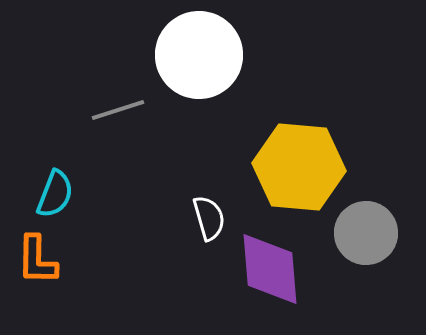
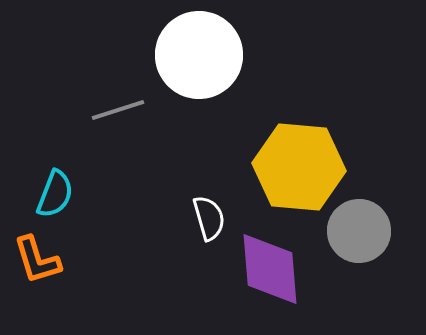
gray circle: moved 7 px left, 2 px up
orange L-shape: rotated 18 degrees counterclockwise
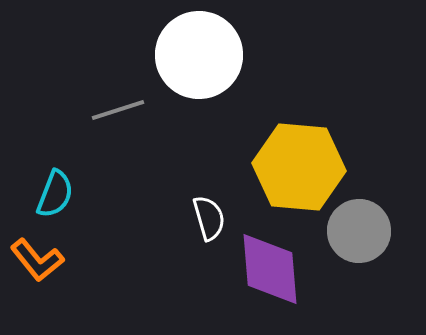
orange L-shape: rotated 22 degrees counterclockwise
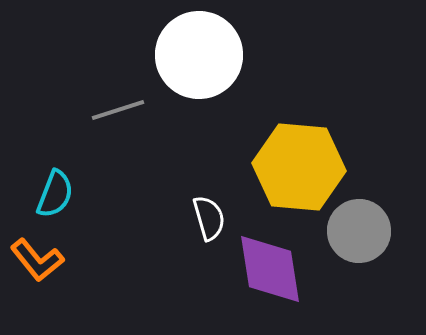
purple diamond: rotated 4 degrees counterclockwise
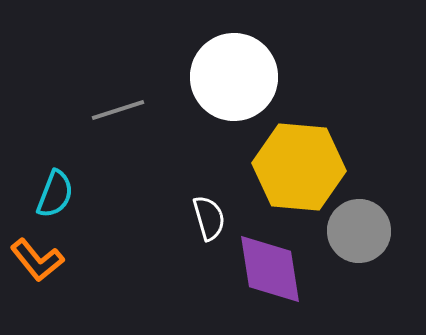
white circle: moved 35 px right, 22 px down
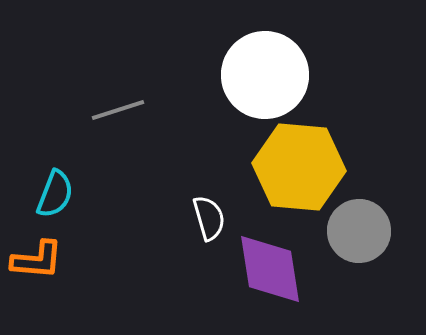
white circle: moved 31 px right, 2 px up
orange L-shape: rotated 46 degrees counterclockwise
